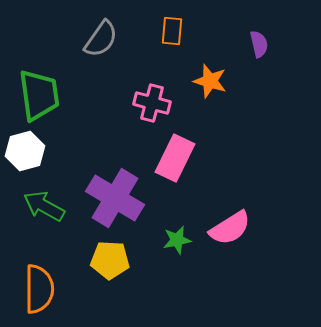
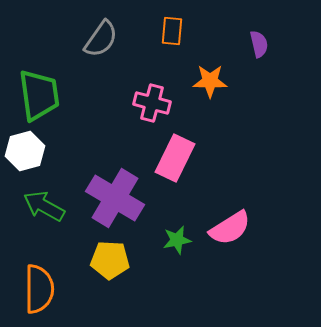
orange star: rotated 16 degrees counterclockwise
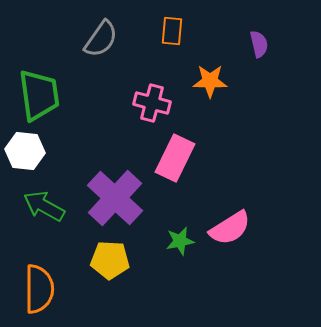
white hexagon: rotated 21 degrees clockwise
purple cross: rotated 12 degrees clockwise
green star: moved 3 px right, 1 px down
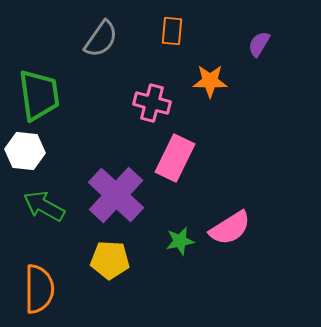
purple semicircle: rotated 136 degrees counterclockwise
purple cross: moved 1 px right, 3 px up
